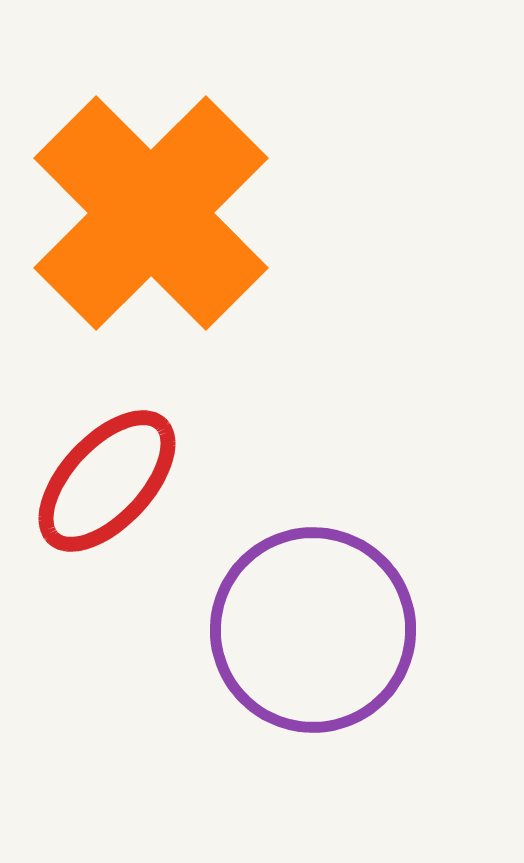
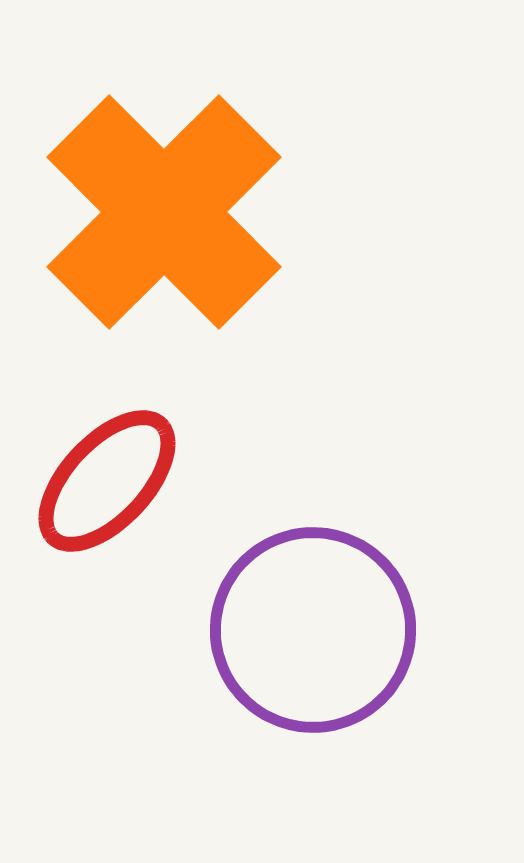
orange cross: moved 13 px right, 1 px up
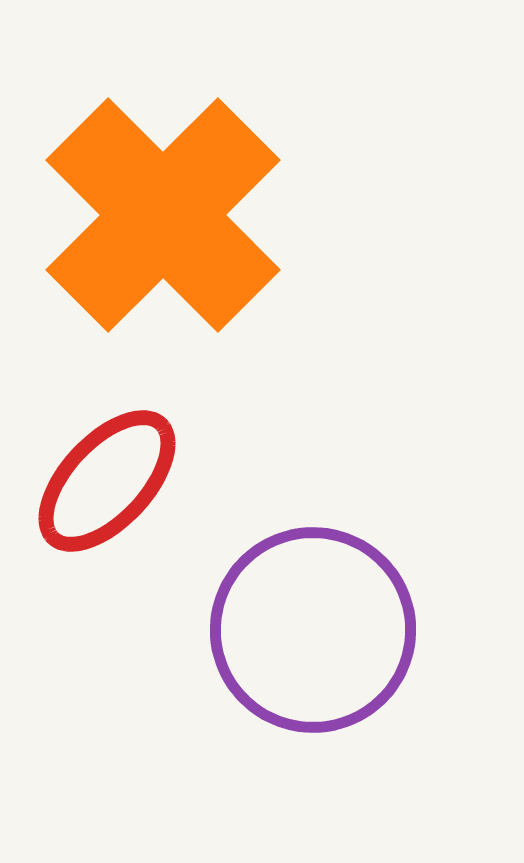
orange cross: moved 1 px left, 3 px down
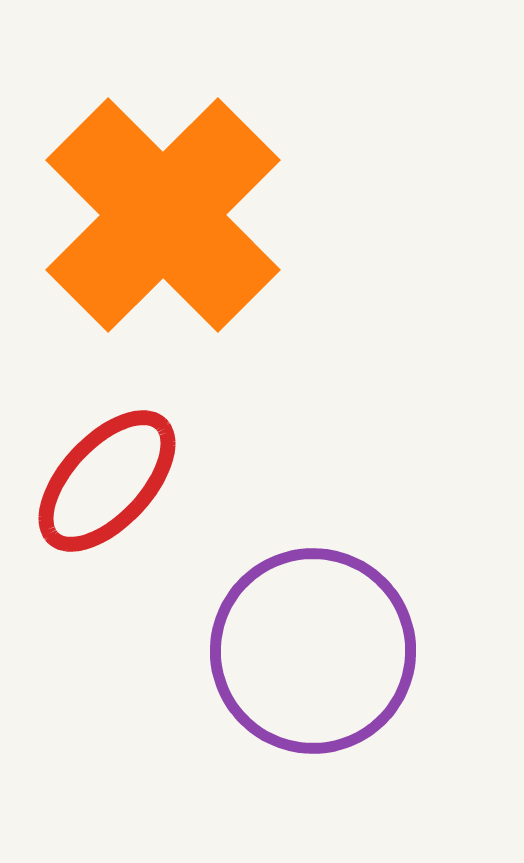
purple circle: moved 21 px down
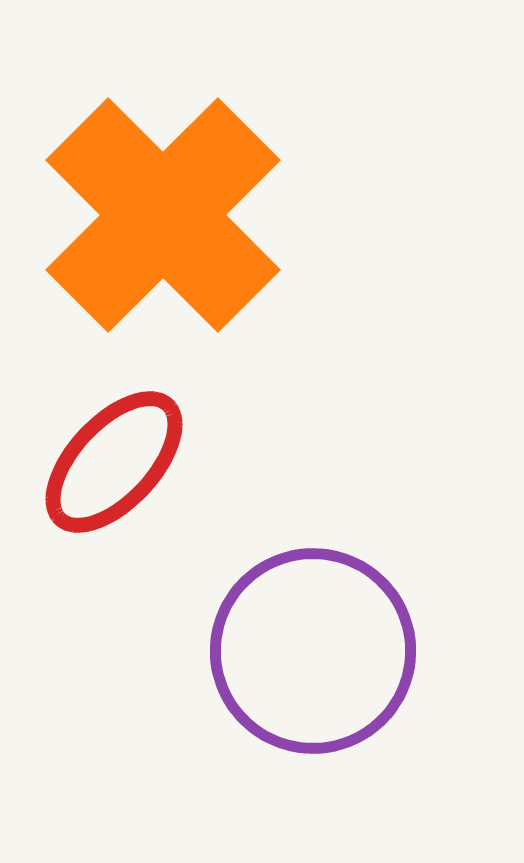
red ellipse: moved 7 px right, 19 px up
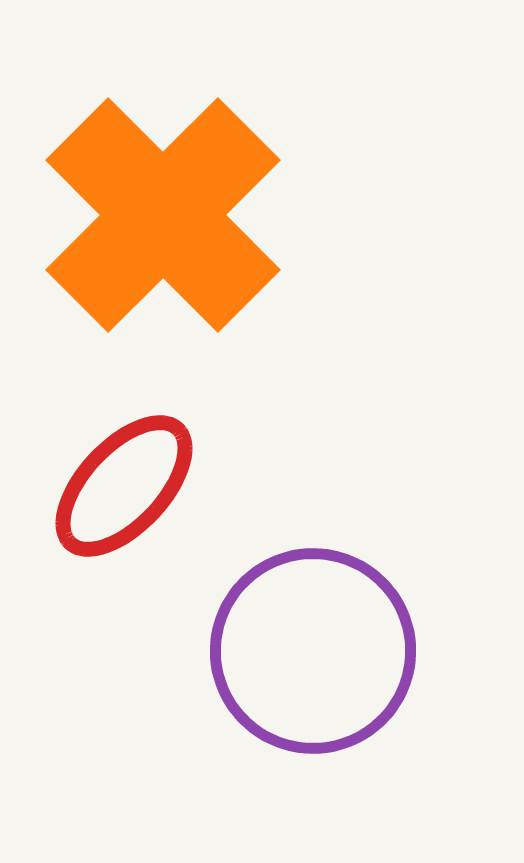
red ellipse: moved 10 px right, 24 px down
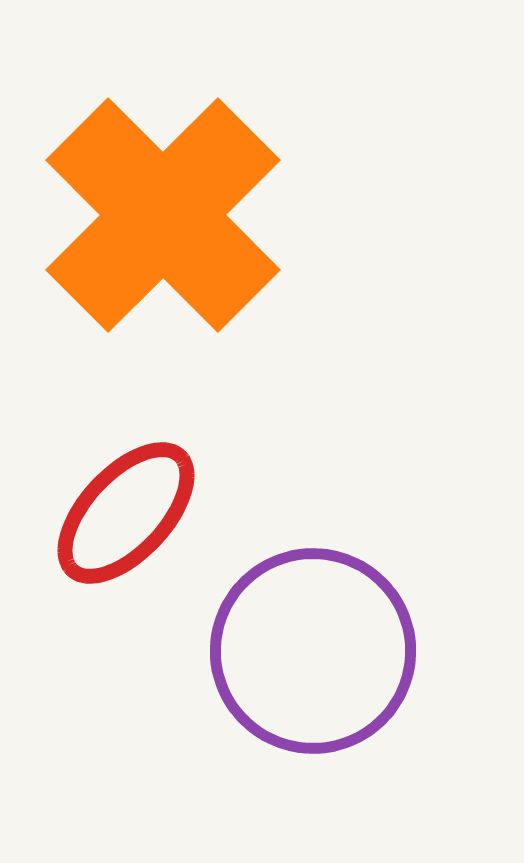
red ellipse: moved 2 px right, 27 px down
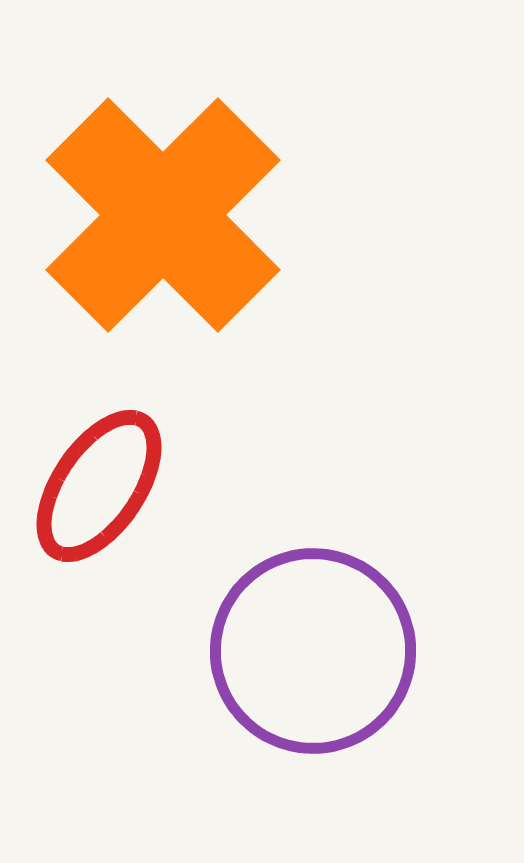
red ellipse: moved 27 px left, 27 px up; rotated 9 degrees counterclockwise
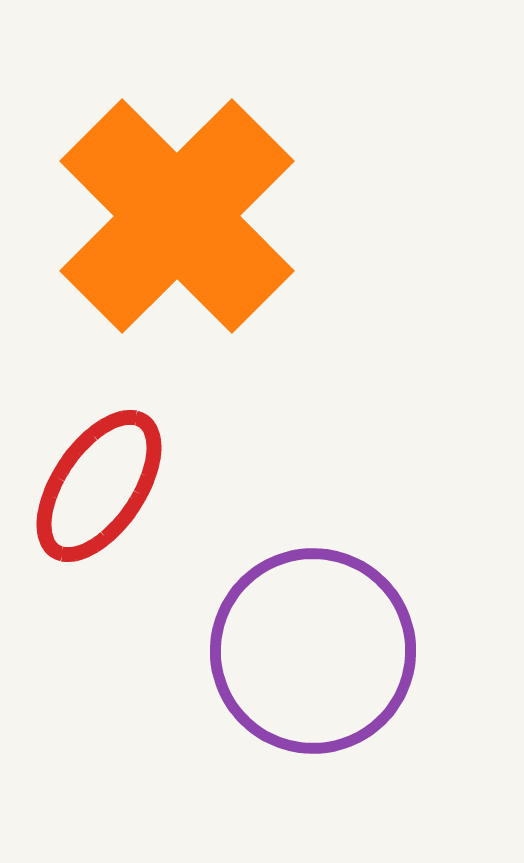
orange cross: moved 14 px right, 1 px down
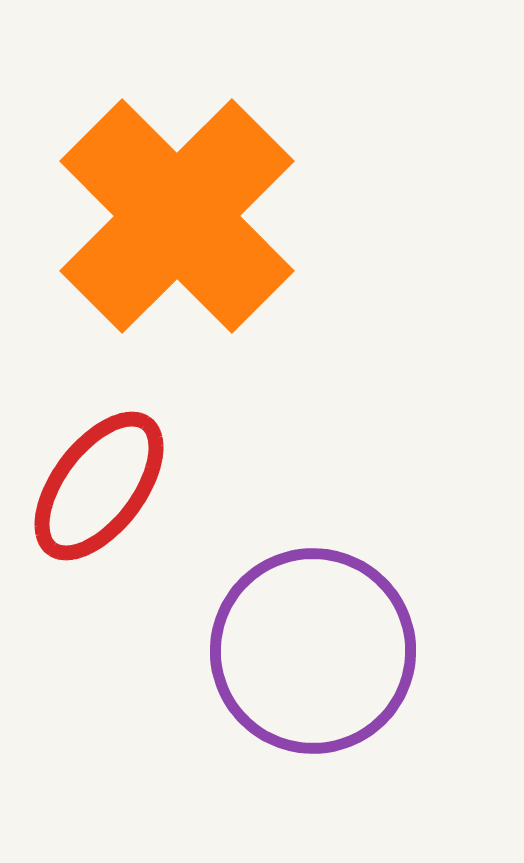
red ellipse: rotated 3 degrees clockwise
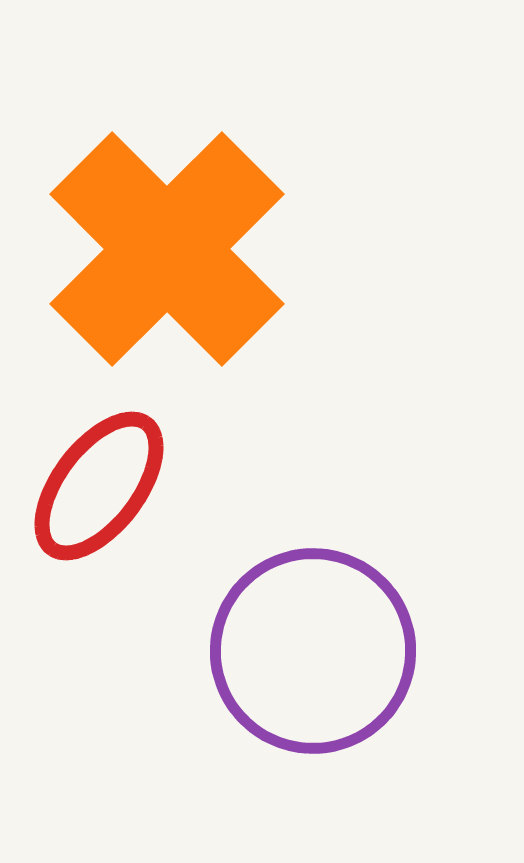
orange cross: moved 10 px left, 33 px down
